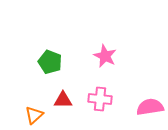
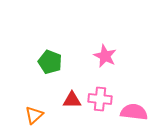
red triangle: moved 9 px right
pink semicircle: moved 16 px left, 5 px down; rotated 16 degrees clockwise
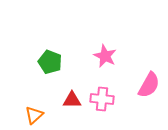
pink cross: moved 2 px right
pink semicircle: moved 15 px right, 27 px up; rotated 112 degrees clockwise
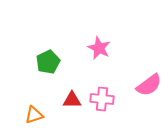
pink star: moved 6 px left, 8 px up
green pentagon: moved 2 px left; rotated 25 degrees clockwise
pink semicircle: rotated 24 degrees clockwise
orange triangle: rotated 24 degrees clockwise
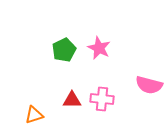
green pentagon: moved 16 px right, 12 px up
pink semicircle: rotated 52 degrees clockwise
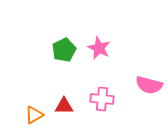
red triangle: moved 8 px left, 6 px down
orange triangle: rotated 12 degrees counterclockwise
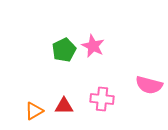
pink star: moved 6 px left, 2 px up
orange triangle: moved 4 px up
